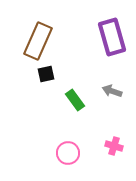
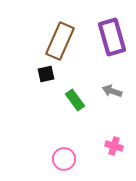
brown rectangle: moved 22 px right
pink circle: moved 4 px left, 6 px down
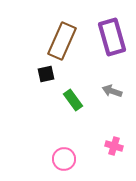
brown rectangle: moved 2 px right
green rectangle: moved 2 px left
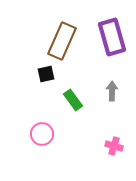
gray arrow: rotated 72 degrees clockwise
pink circle: moved 22 px left, 25 px up
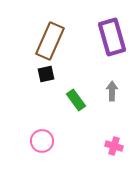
brown rectangle: moved 12 px left
green rectangle: moved 3 px right
pink circle: moved 7 px down
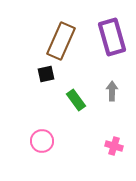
brown rectangle: moved 11 px right
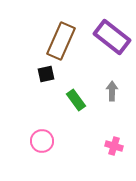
purple rectangle: rotated 36 degrees counterclockwise
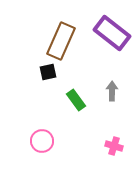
purple rectangle: moved 4 px up
black square: moved 2 px right, 2 px up
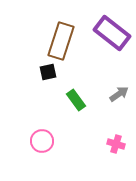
brown rectangle: rotated 6 degrees counterclockwise
gray arrow: moved 7 px right, 3 px down; rotated 54 degrees clockwise
pink cross: moved 2 px right, 2 px up
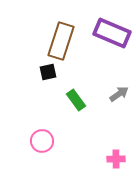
purple rectangle: rotated 15 degrees counterclockwise
pink cross: moved 15 px down; rotated 18 degrees counterclockwise
